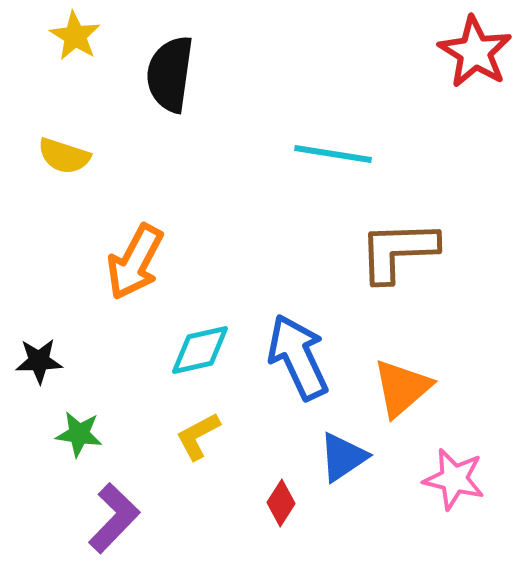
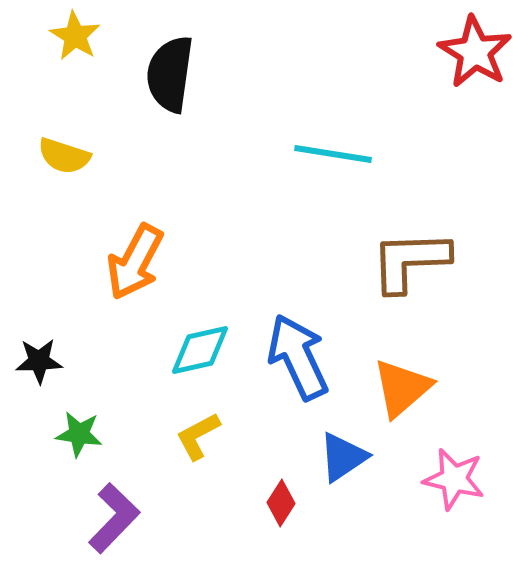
brown L-shape: moved 12 px right, 10 px down
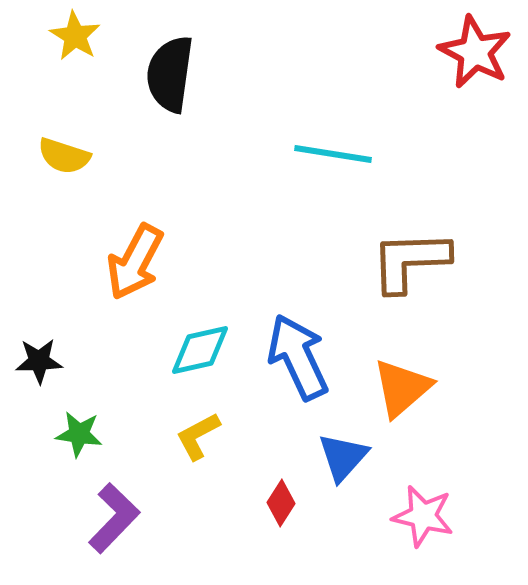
red star: rotated 4 degrees counterclockwise
blue triangle: rotated 14 degrees counterclockwise
pink star: moved 31 px left, 37 px down
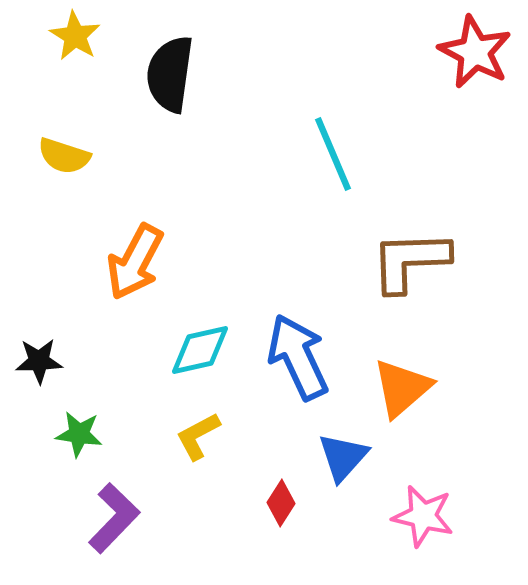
cyan line: rotated 58 degrees clockwise
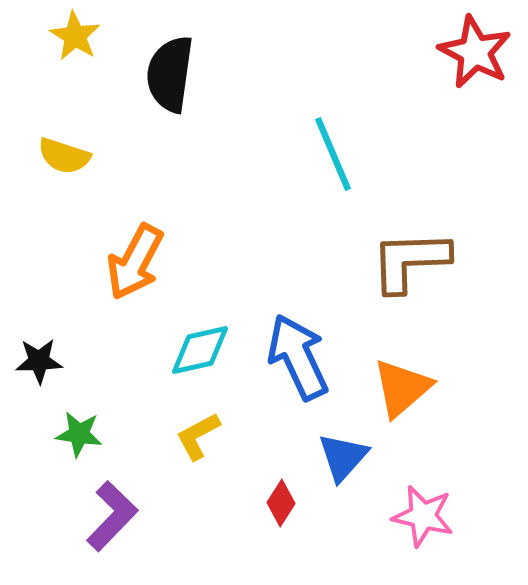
purple L-shape: moved 2 px left, 2 px up
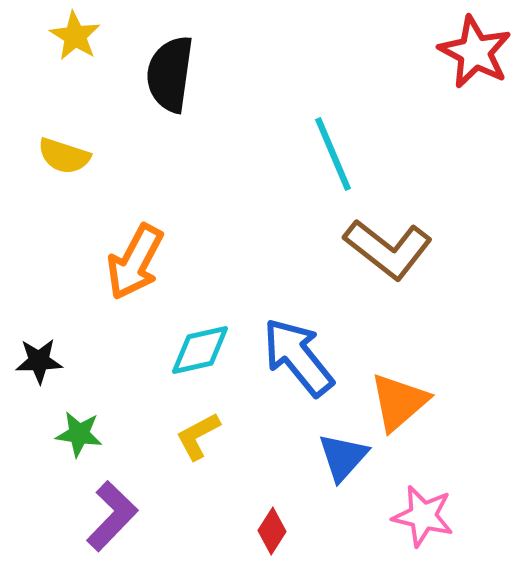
brown L-shape: moved 22 px left, 12 px up; rotated 140 degrees counterclockwise
blue arrow: rotated 14 degrees counterclockwise
orange triangle: moved 3 px left, 14 px down
red diamond: moved 9 px left, 28 px down
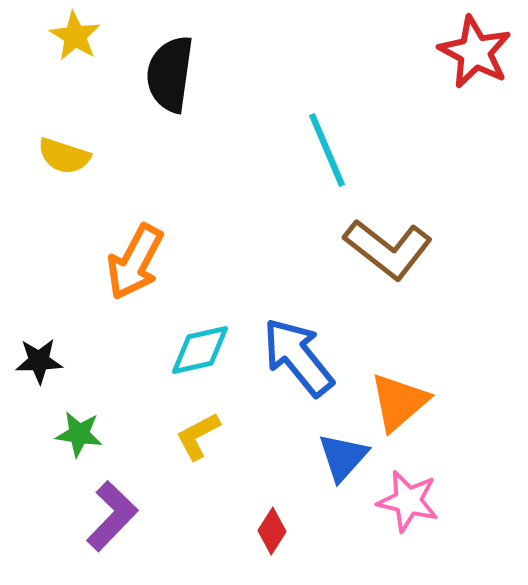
cyan line: moved 6 px left, 4 px up
pink star: moved 15 px left, 15 px up
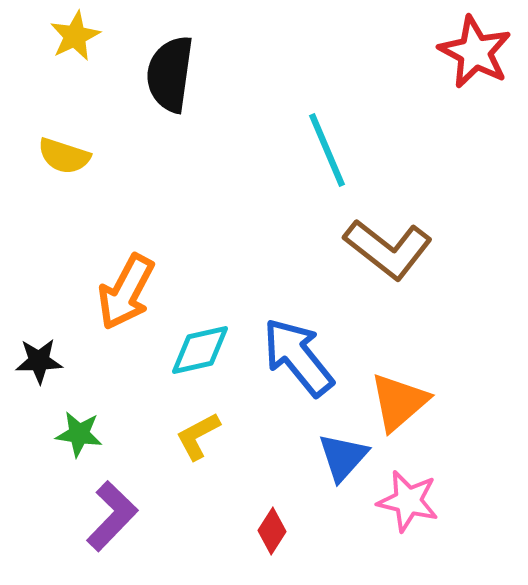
yellow star: rotated 15 degrees clockwise
orange arrow: moved 9 px left, 30 px down
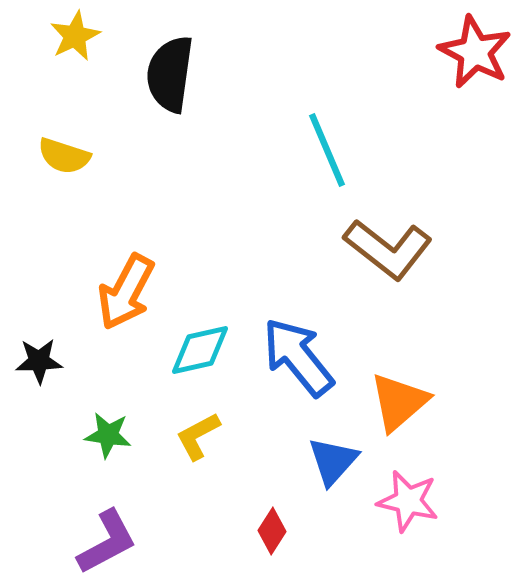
green star: moved 29 px right, 1 px down
blue triangle: moved 10 px left, 4 px down
purple L-shape: moved 5 px left, 26 px down; rotated 18 degrees clockwise
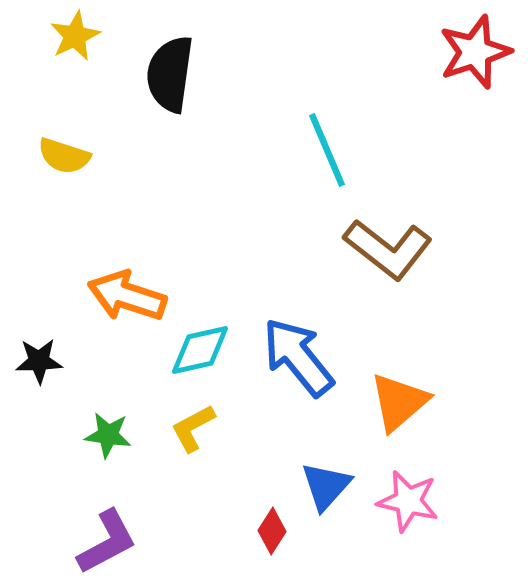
red star: rotated 26 degrees clockwise
orange arrow: moved 1 px right, 4 px down; rotated 80 degrees clockwise
yellow L-shape: moved 5 px left, 8 px up
blue triangle: moved 7 px left, 25 px down
